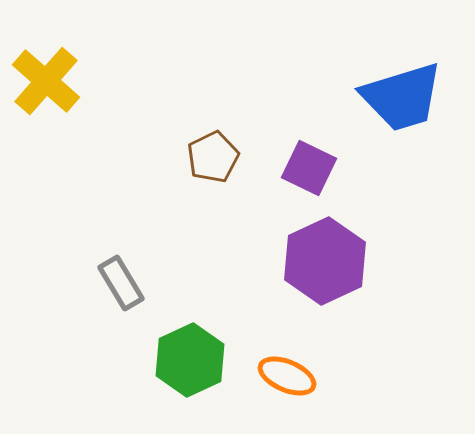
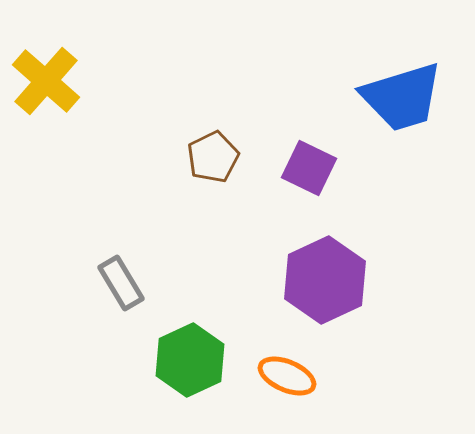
purple hexagon: moved 19 px down
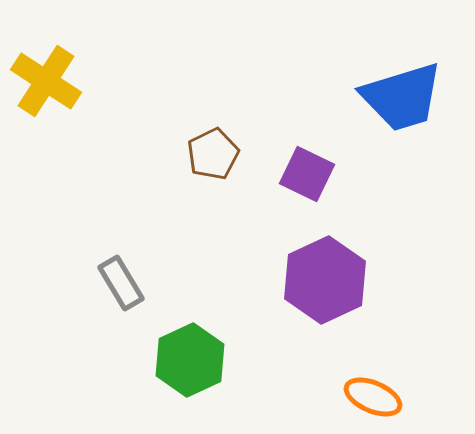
yellow cross: rotated 8 degrees counterclockwise
brown pentagon: moved 3 px up
purple square: moved 2 px left, 6 px down
orange ellipse: moved 86 px right, 21 px down
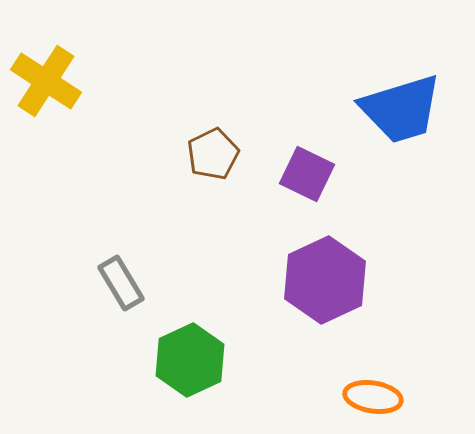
blue trapezoid: moved 1 px left, 12 px down
orange ellipse: rotated 14 degrees counterclockwise
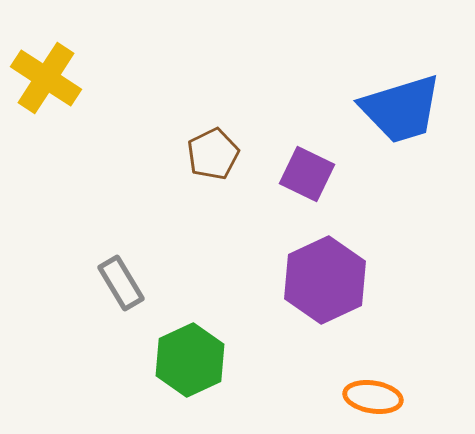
yellow cross: moved 3 px up
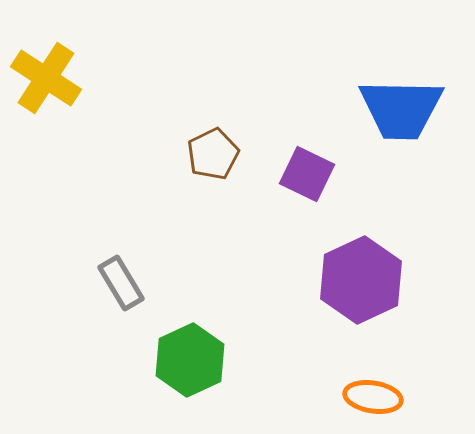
blue trapezoid: rotated 18 degrees clockwise
purple hexagon: moved 36 px right
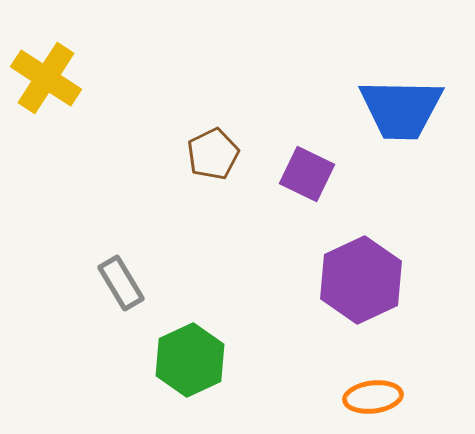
orange ellipse: rotated 16 degrees counterclockwise
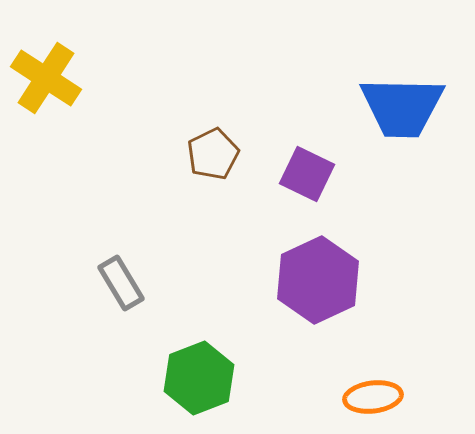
blue trapezoid: moved 1 px right, 2 px up
purple hexagon: moved 43 px left
green hexagon: moved 9 px right, 18 px down; rotated 4 degrees clockwise
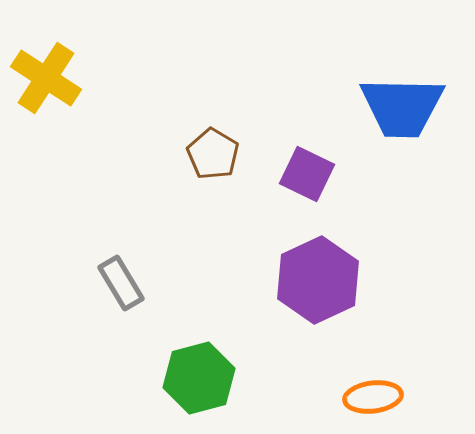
brown pentagon: rotated 15 degrees counterclockwise
green hexagon: rotated 6 degrees clockwise
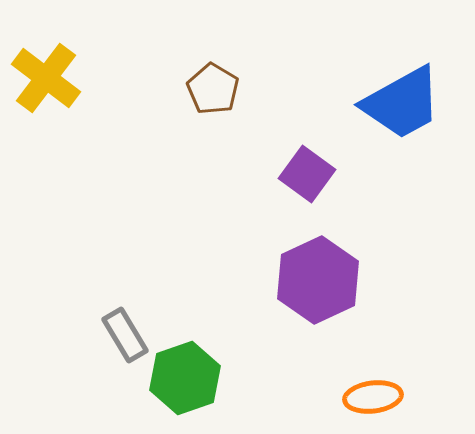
yellow cross: rotated 4 degrees clockwise
blue trapezoid: moved 4 px up; rotated 30 degrees counterclockwise
brown pentagon: moved 65 px up
purple square: rotated 10 degrees clockwise
gray rectangle: moved 4 px right, 52 px down
green hexagon: moved 14 px left; rotated 4 degrees counterclockwise
